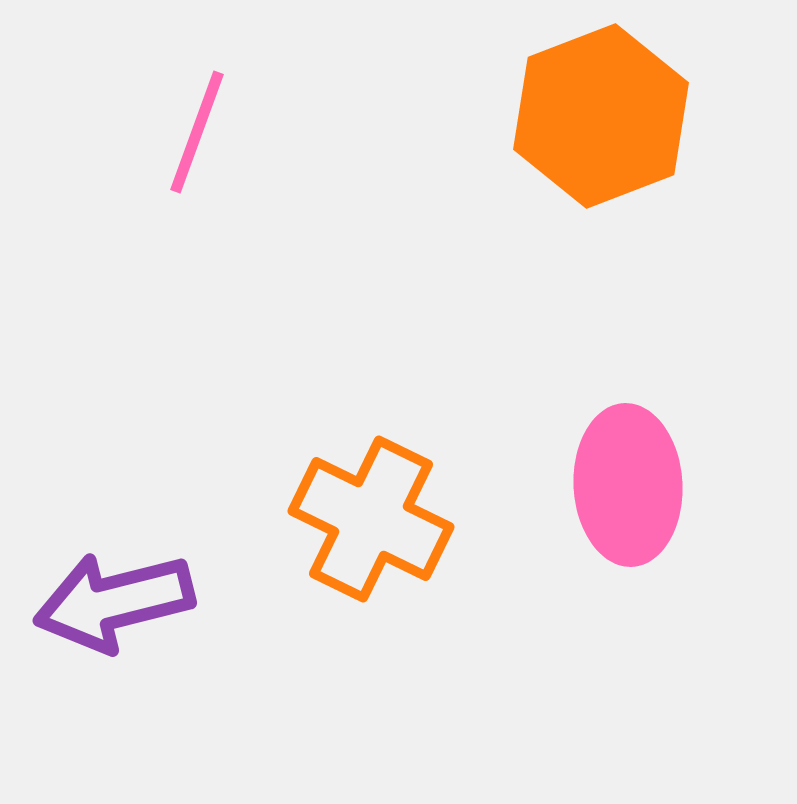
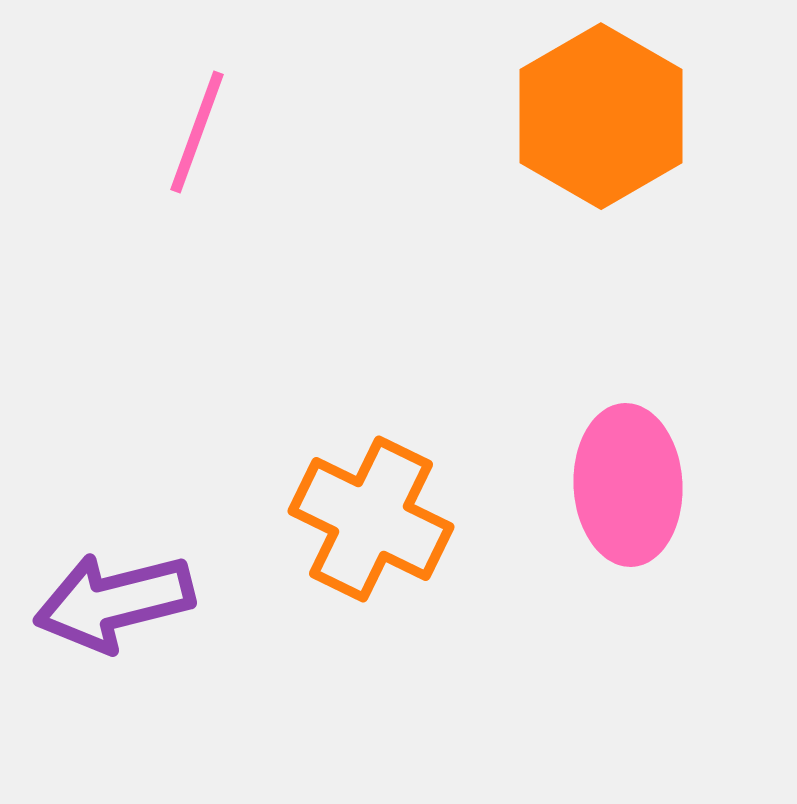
orange hexagon: rotated 9 degrees counterclockwise
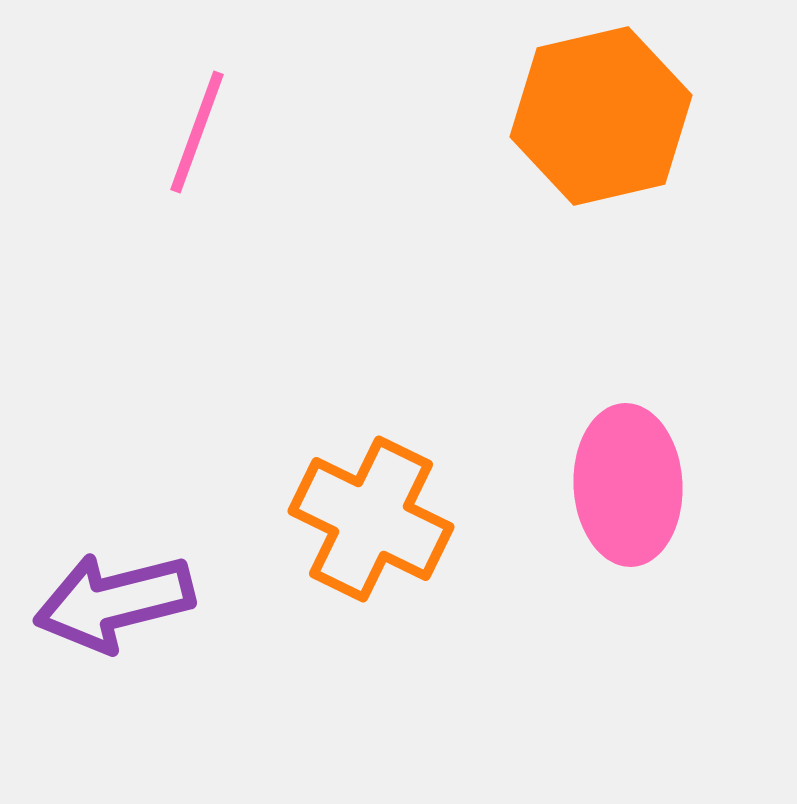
orange hexagon: rotated 17 degrees clockwise
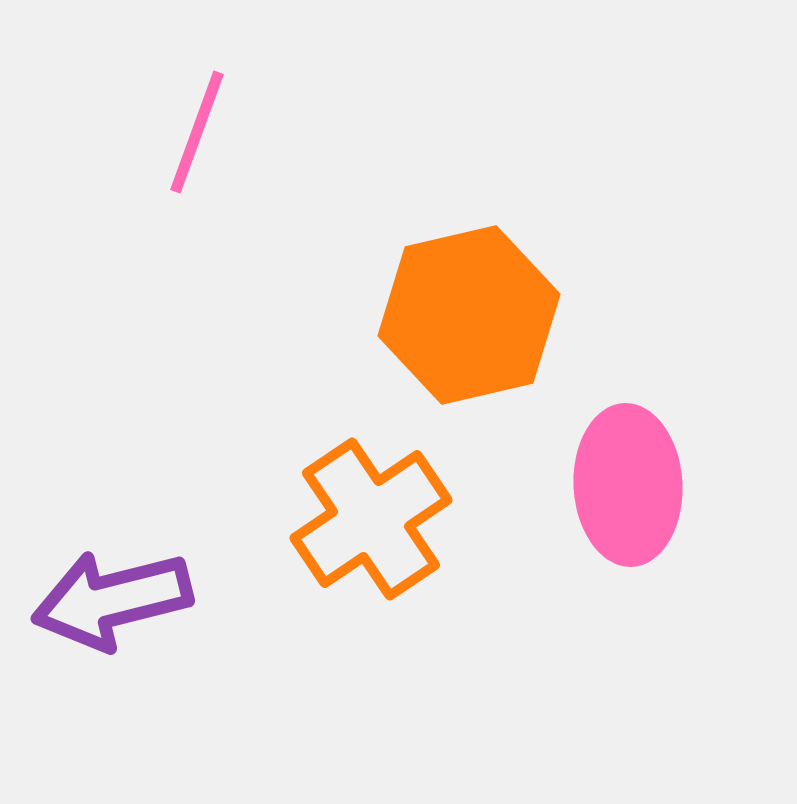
orange hexagon: moved 132 px left, 199 px down
orange cross: rotated 30 degrees clockwise
purple arrow: moved 2 px left, 2 px up
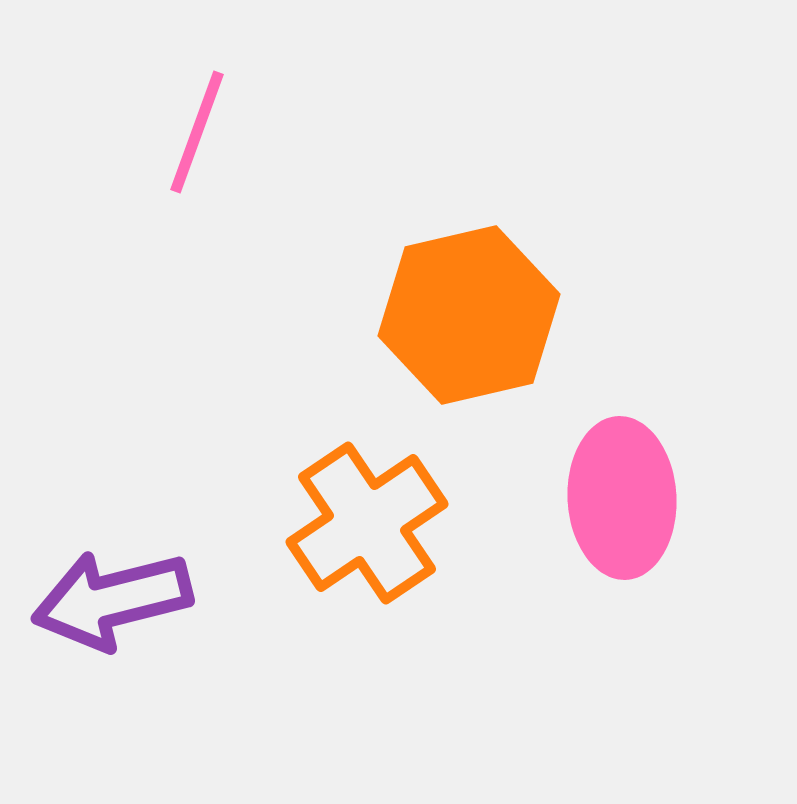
pink ellipse: moved 6 px left, 13 px down
orange cross: moved 4 px left, 4 px down
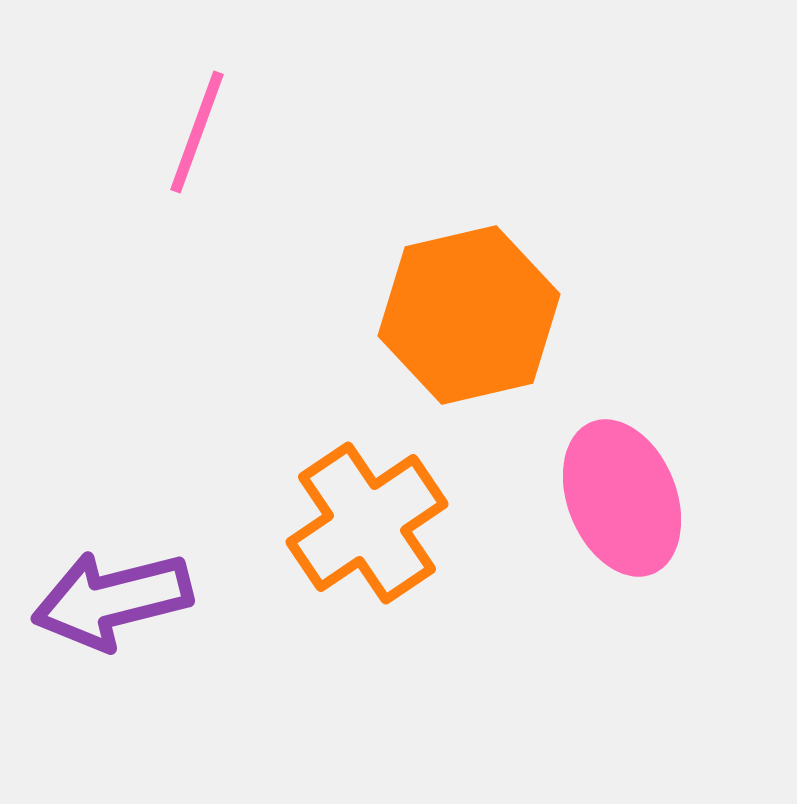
pink ellipse: rotated 19 degrees counterclockwise
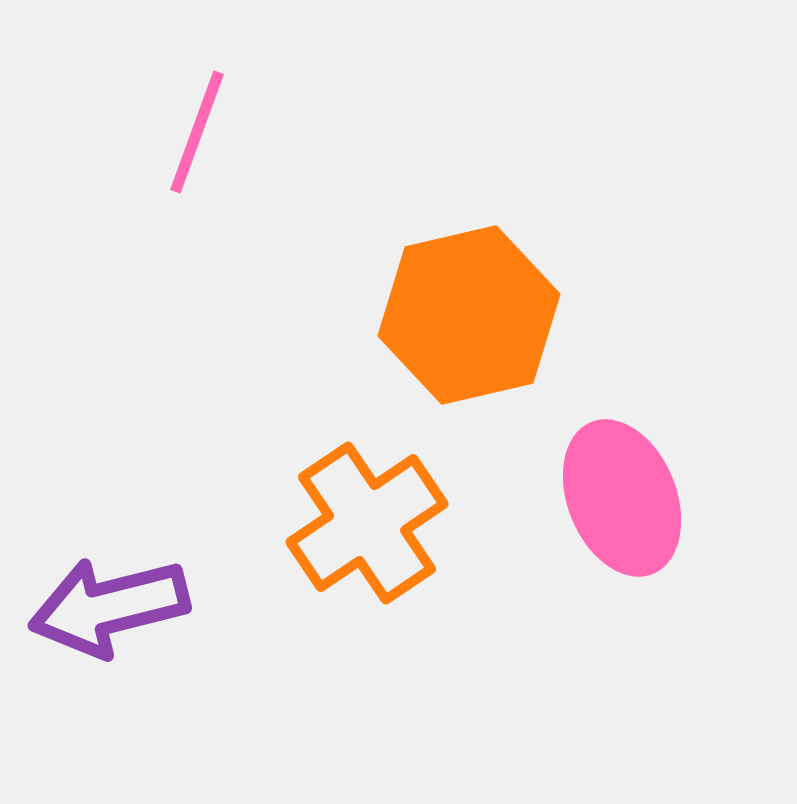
purple arrow: moved 3 px left, 7 px down
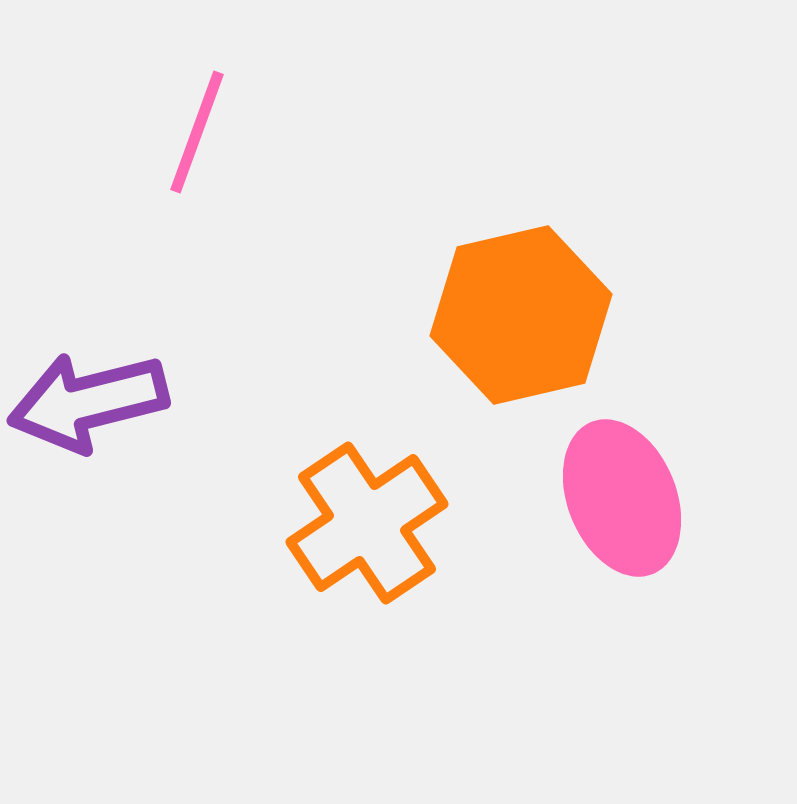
orange hexagon: moved 52 px right
purple arrow: moved 21 px left, 205 px up
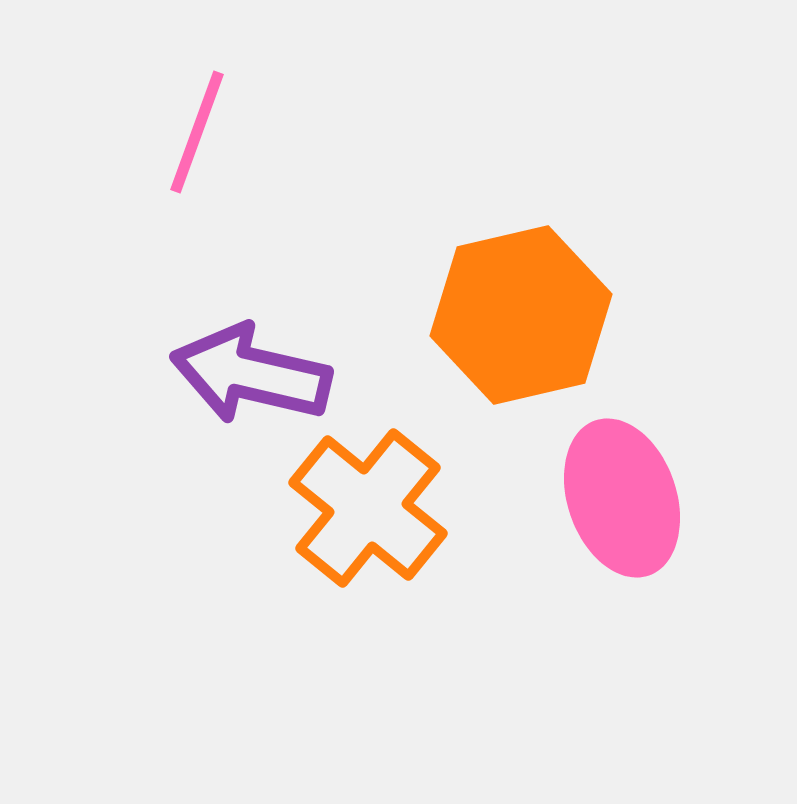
purple arrow: moved 163 px right, 28 px up; rotated 27 degrees clockwise
pink ellipse: rotated 3 degrees clockwise
orange cross: moved 1 px right, 15 px up; rotated 17 degrees counterclockwise
